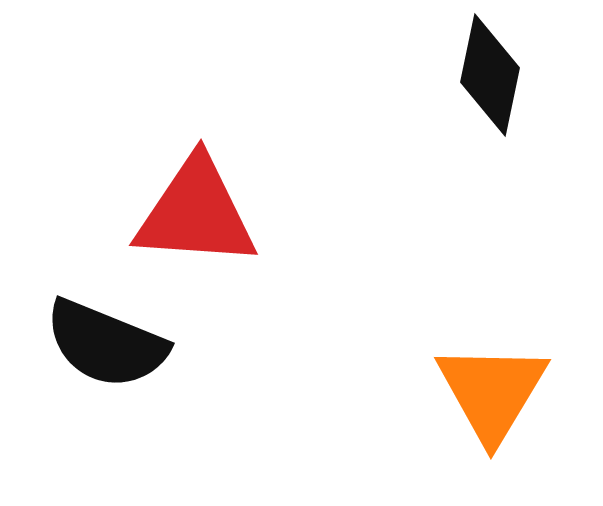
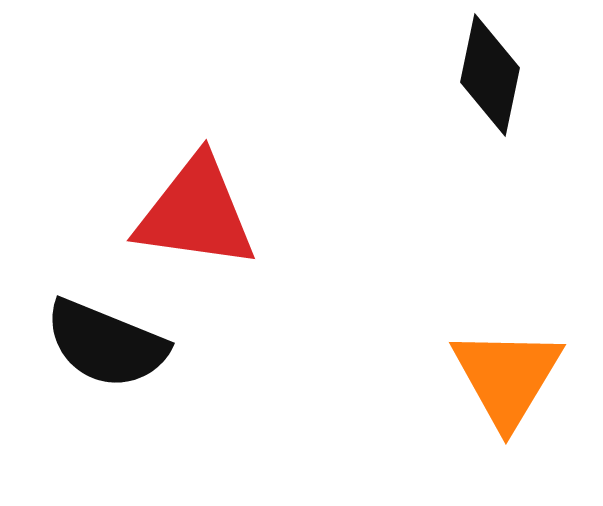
red triangle: rotated 4 degrees clockwise
orange triangle: moved 15 px right, 15 px up
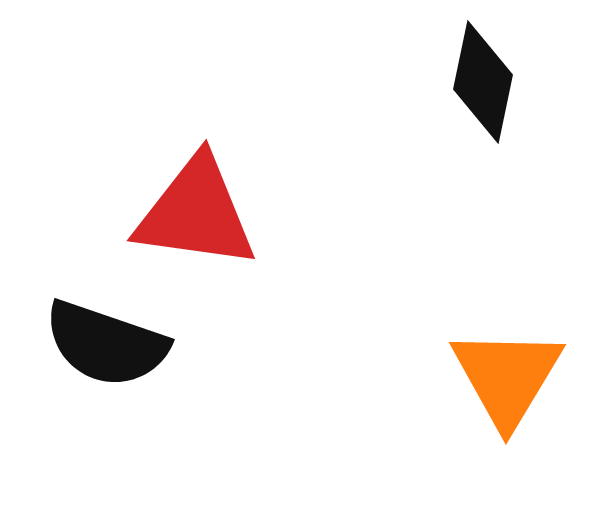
black diamond: moved 7 px left, 7 px down
black semicircle: rotated 3 degrees counterclockwise
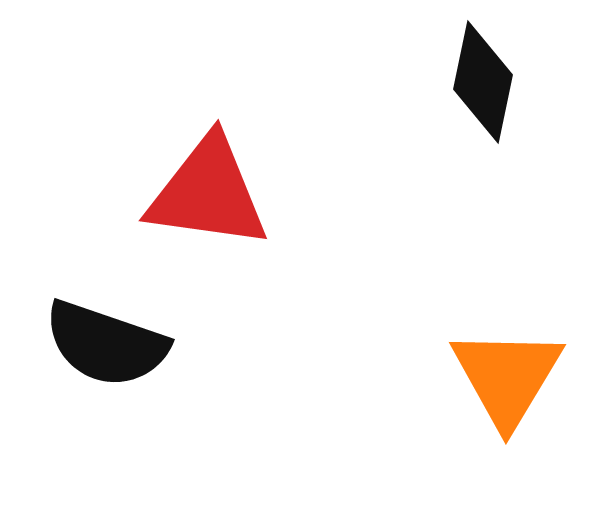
red triangle: moved 12 px right, 20 px up
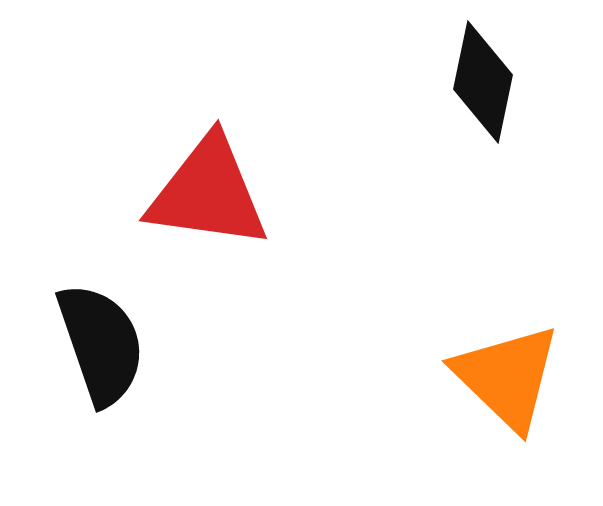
black semicircle: moved 5 px left; rotated 128 degrees counterclockwise
orange triangle: rotated 17 degrees counterclockwise
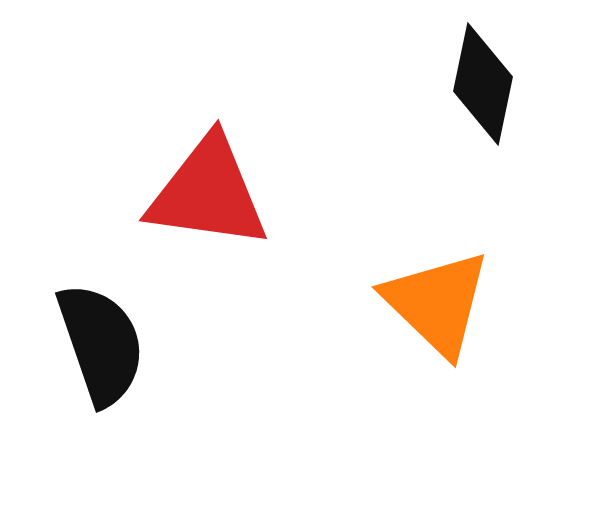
black diamond: moved 2 px down
orange triangle: moved 70 px left, 74 px up
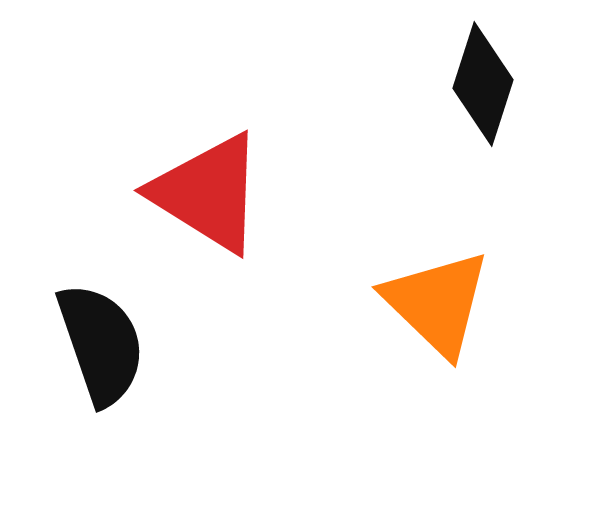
black diamond: rotated 6 degrees clockwise
red triangle: rotated 24 degrees clockwise
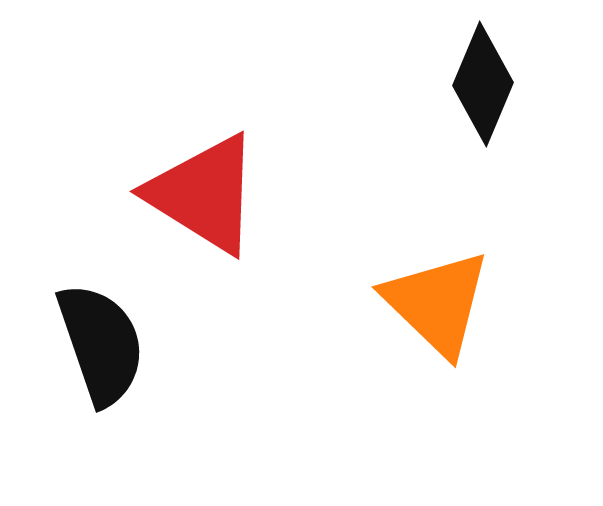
black diamond: rotated 5 degrees clockwise
red triangle: moved 4 px left, 1 px down
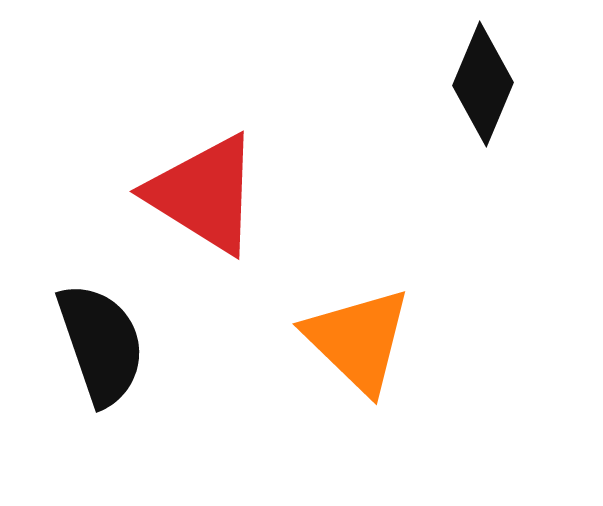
orange triangle: moved 79 px left, 37 px down
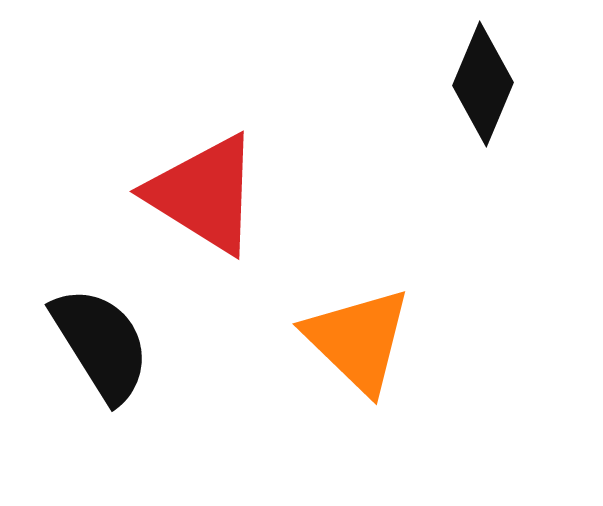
black semicircle: rotated 13 degrees counterclockwise
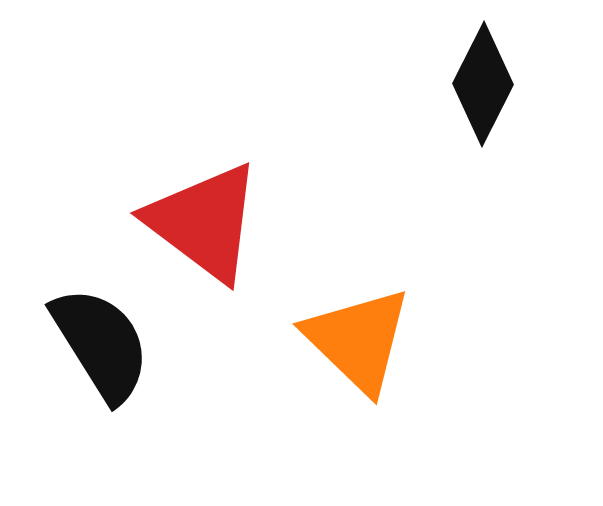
black diamond: rotated 4 degrees clockwise
red triangle: moved 28 px down; rotated 5 degrees clockwise
